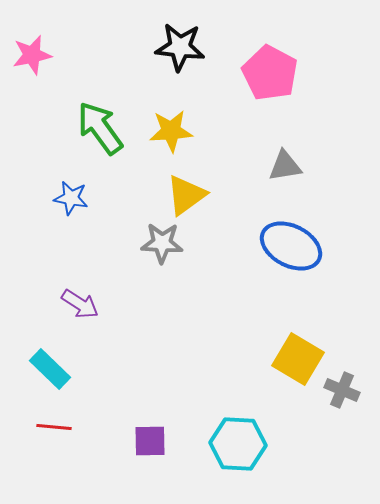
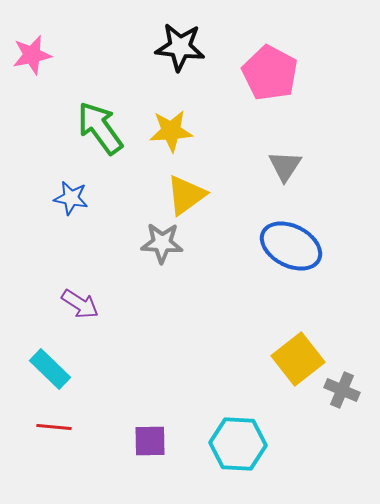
gray triangle: rotated 48 degrees counterclockwise
yellow square: rotated 21 degrees clockwise
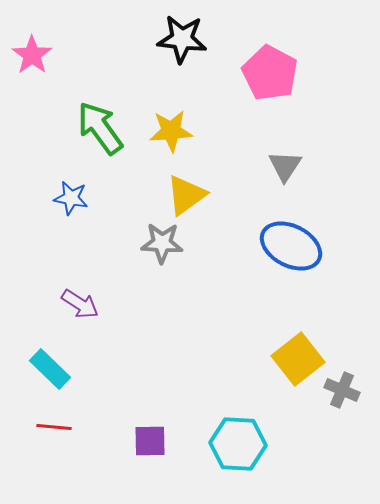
black star: moved 2 px right, 8 px up
pink star: rotated 24 degrees counterclockwise
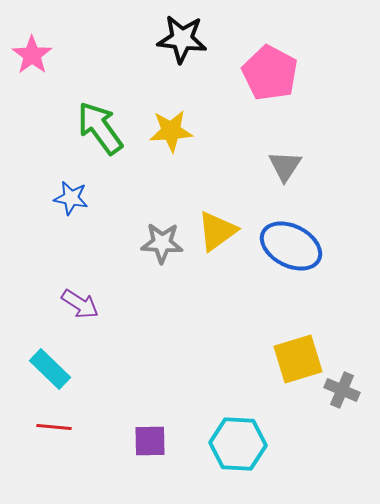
yellow triangle: moved 31 px right, 36 px down
yellow square: rotated 21 degrees clockwise
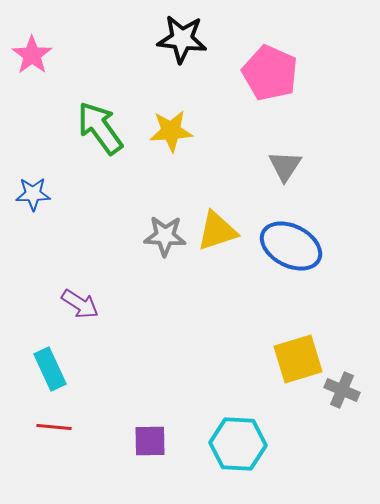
pink pentagon: rotated 4 degrees counterclockwise
blue star: moved 38 px left, 4 px up; rotated 12 degrees counterclockwise
yellow triangle: rotated 18 degrees clockwise
gray star: moved 3 px right, 7 px up
cyan rectangle: rotated 21 degrees clockwise
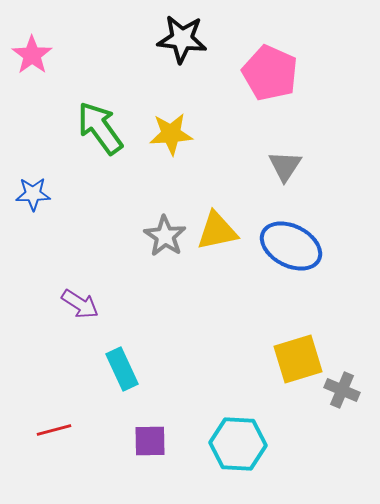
yellow star: moved 3 px down
yellow triangle: rotated 6 degrees clockwise
gray star: rotated 30 degrees clockwise
cyan rectangle: moved 72 px right
red line: moved 3 px down; rotated 20 degrees counterclockwise
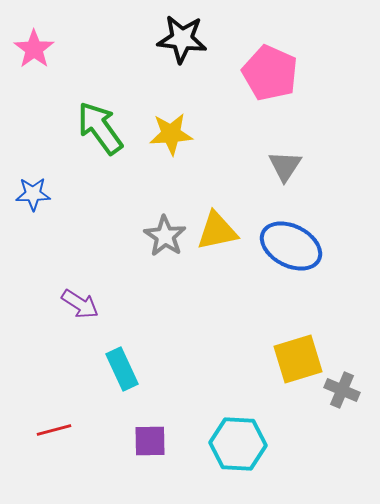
pink star: moved 2 px right, 6 px up
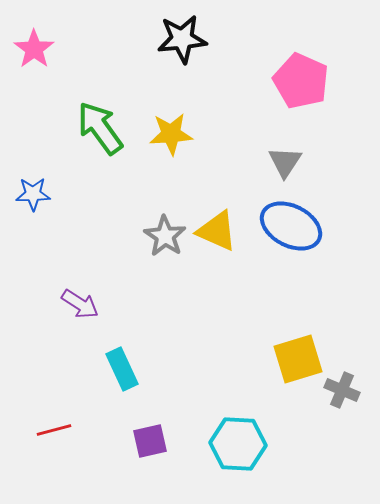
black star: rotated 12 degrees counterclockwise
pink pentagon: moved 31 px right, 8 px down
gray triangle: moved 4 px up
yellow triangle: rotated 36 degrees clockwise
blue ellipse: moved 20 px up
purple square: rotated 12 degrees counterclockwise
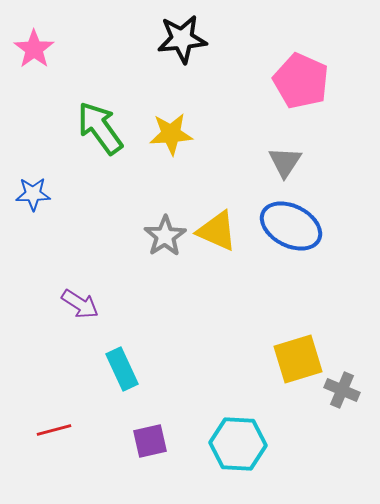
gray star: rotated 6 degrees clockwise
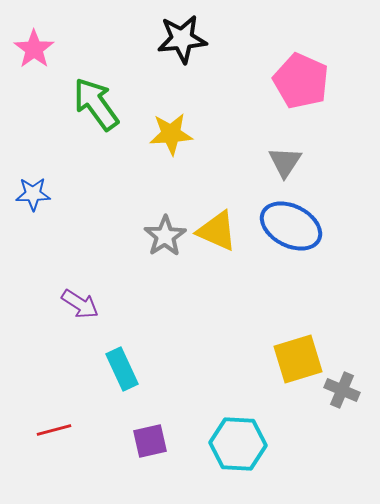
green arrow: moved 4 px left, 24 px up
